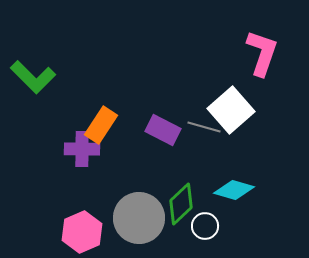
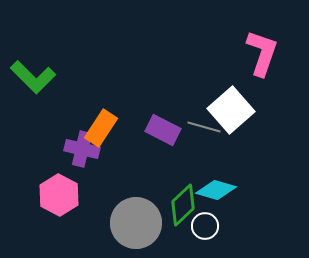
orange rectangle: moved 3 px down
purple cross: rotated 12 degrees clockwise
cyan diamond: moved 18 px left
green diamond: moved 2 px right, 1 px down
gray circle: moved 3 px left, 5 px down
pink hexagon: moved 23 px left, 37 px up; rotated 9 degrees counterclockwise
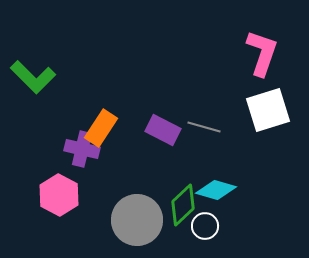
white square: moved 37 px right; rotated 24 degrees clockwise
gray circle: moved 1 px right, 3 px up
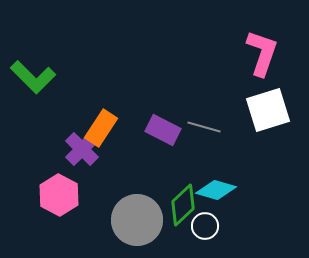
purple cross: rotated 32 degrees clockwise
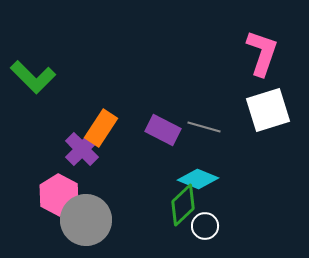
cyan diamond: moved 18 px left, 11 px up; rotated 6 degrees clockwise
gray circle: moved 51 px left
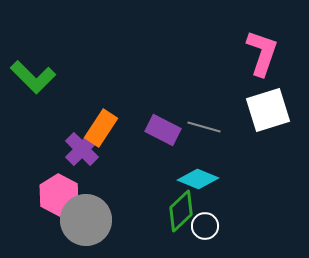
green diamond: moved 2 px left, 6 px down
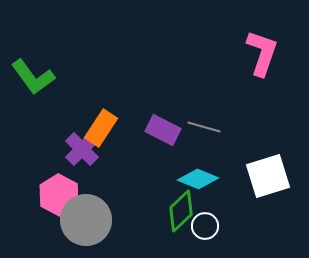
green L-shape: rotated 9 degrees clockwise
white square: moved 66 px down
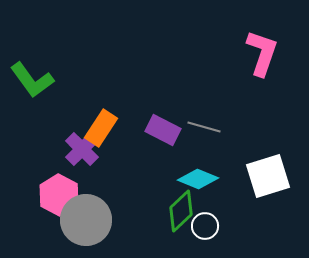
green L-shape: moved 1 px left, 3 px down
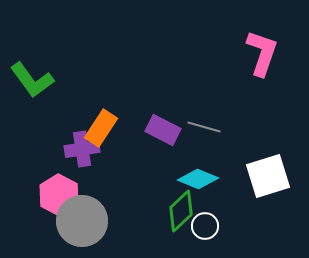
purple cross: rotated 36 degrees clockwise
gray circle: moved 4 px left, 1 px down
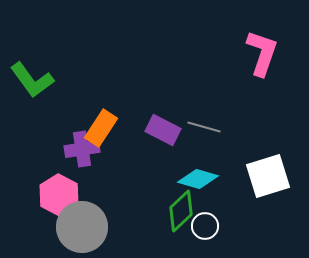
cyan diamond: rotated 6 degrees counterclockwise
gray circle: moved 6 px down
